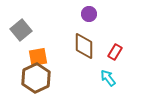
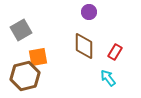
purple circle: moved 2 px up
gray square: rotated 10 degrees clockwise
brown hexagon: moved 11 px left, 2 px up; rotated 12 degrees clockwise
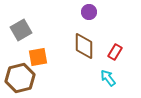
brown hexagon: moved 5 px left, 2 px down
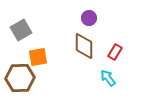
purple circle: moved 6 px down
brown hexagon: rotated 12 degrees clockwise
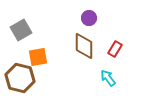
red rectangle: moved 3 px up
brown hexagon: rotated 16 degrees clockwise
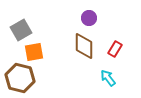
orange square: moved 4 px left, 5 px up
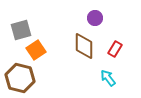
purple circle: moved 6 px right
gray square: rotated 15 degrees clockwise
orange square: moved 2 px right, 2 px up; rotated 24 degrees counterclockwise
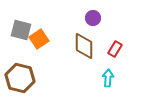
purple circle: moved 2 px left
gray square: rotated 30 degrees clockwise
orange square: moved 3 px right, 11 px up
cyan arrow: rotated 42 degrees clockwise
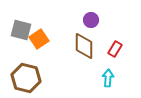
purple circle: moved 2 px left, 2 px down
brown hexagon: moved 6 px right
